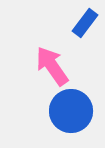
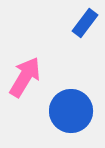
pink arrow: moved 27 px left, 11 px down; rotated 66 degrees clockwise
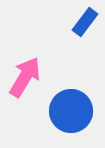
blue rectangle: moved 1 px up
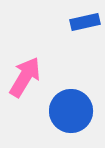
blue rectangle: rotated 40 degrees clockwise
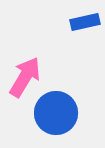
blue circle: moved 15 px left, 2 px down
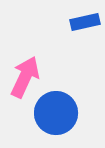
pink arrow: rotated 6 degrees counterclockwise
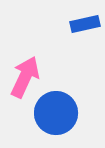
blue rectangle: moved 2 px down
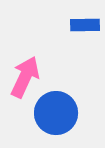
blue rectangle: moved 1 px down; rotated 12 degrees clockwise
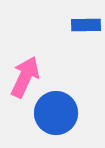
blue rectangle: moved 1 px right
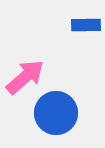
pink arrow: rotated 24 degrees clockwise
